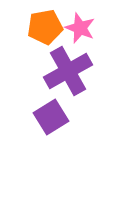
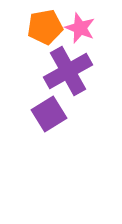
purple square: moved 2 px left, 3 px up
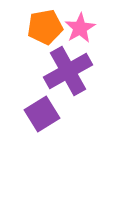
pink star: rotated 20 degrees clockwise
purple square: moved 7 px left
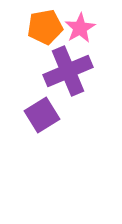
purple cross: rotated 6 degrees clockwise
purple square: moved 1 px down
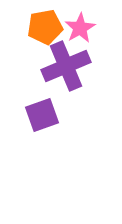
purple cross: moved 2 px left, 5 px up
purple square: rotated 12 degrees clockwise
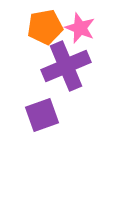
pink star: rotated 20 degrees counterclockwise
